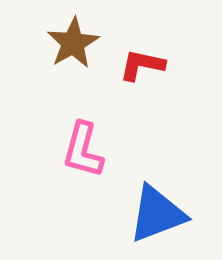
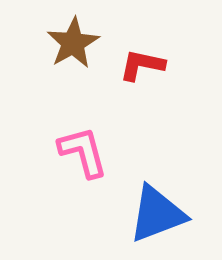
pink L-shape: moved 2 px down; rotated 150 degrees clockwise
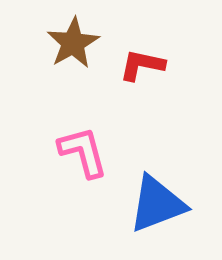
blue triangle: moved 10 px up
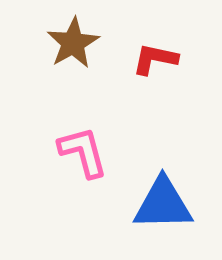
red L-shape: moved 13 px right, 6 px up
blue triangle: moved 6 px right; rotated 20 degrees clockwise
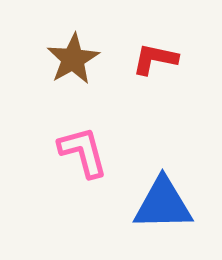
brown star: moved 16 px down
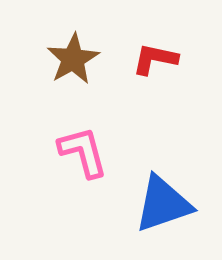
blue triangle: rotated 18 degrees counterclockwise
